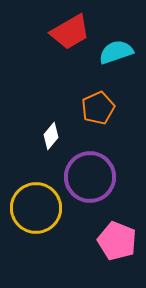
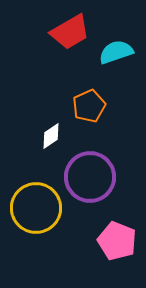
orange pentagon: moved 9 px left, 2 px up
white diamond: rotated 16 degrees clockwise
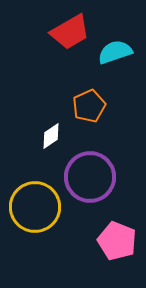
cyan semicircle: moved 1 px left
yellow circle: moved 1 px left, 1 px up
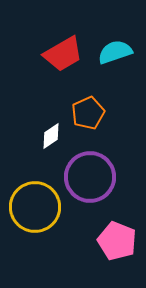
red trapezoid: moved 7 px left, 22 px down
orange pentagon: moved 1 px left, 7 px down
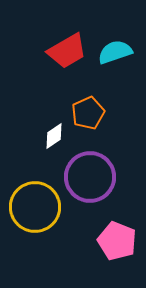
red trapezoid: moved 4 px right, 3 px up
white diamond: moved 3 px right
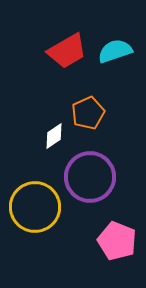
cyan semicircle: moved 1 px up
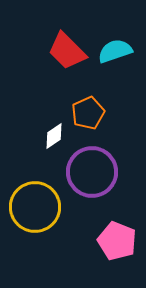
red trapezoid: rotated 75 degrees clockwise
purple circle: moved 2 px right, 5 px up
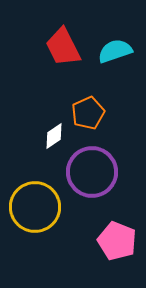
red trapezoid: moved 4 px left, 4 px up; rotated 18 degrees clockwise
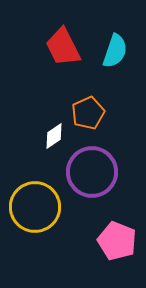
cyan semicircle: rotated 128 degrees clockwise
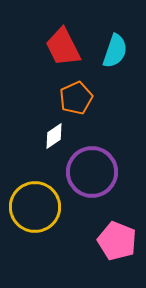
orange pentagon: moved 12 px left, 15 px up
